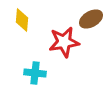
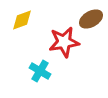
yellow diamond: rotated 65 degrees clockwise
cyan cross: moved 5 px right, 2 px up; rotated 25 degrees clockwise
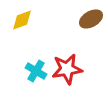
red star: moved 3 px right, 27 px down
cyan cross: moved 4 px left
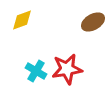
brown ellipse: moved 2 px right, 3 px down
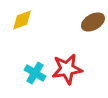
cyan cross: moved 1 px left, 2 px down
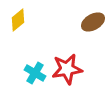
yellow diamond: moved 4 px left; rotated 20 degrees counterclockwise
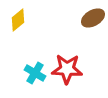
brown ellipse: moved 4 px up
red star: rotated 12 degrees clockwise
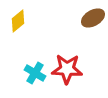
yellow diamond: moved 1 px down
